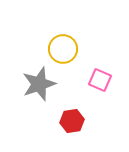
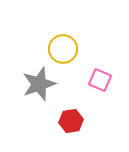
red hexagon: moved 1 px left
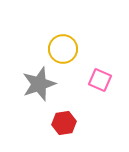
red hexagon: moved 7 px left, 2 px down
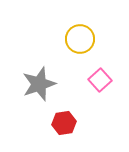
yellow circle: moved 17 px right, 10 px up
pink square: rotated 25 degrees clockwise
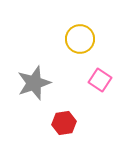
pink square: rotated 15 degrees counterclockwise
gray star: moved 5 px left, 1 px up
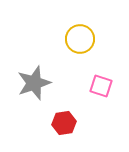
pink square: moved 1 px right, 6 px down; rotated 15 degrees counterclockwise
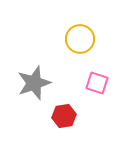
pink square: moved 4 px left, 3 px up
red hexagon: moved 7 px up
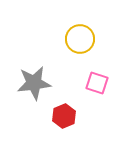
gray star: rotated 12 degrees clockwise
red hexagon: rotated 15 degrees counterclockwise
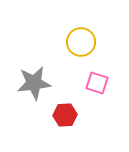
yellow circle: moved 1 px right, 3 px down
red hexagon: moved 1 px right, 1 px up; rotated 20 degrees clockwise
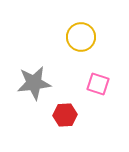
yellow circle: moved 5 px up
pink square: moved 1 px right, 1 px down
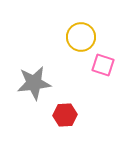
pink square: moved 5 px right, 19 px up
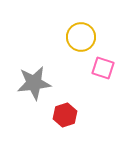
pink square: moved 3 px down
red hexagon: rotated 15 degrees counterclockwise
